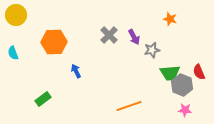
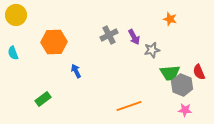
gray cross: rotated 18 degrees clockwise
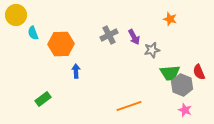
orange hexagon: moved 7 px right, 2 px down
cyan semicircle: moved 20 px right, 20 px up
blue arrow: rotated 24 degrees clockwise
pink star: rotated 16 degrees clockwise
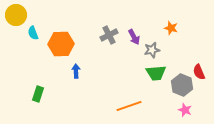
orange star: moved 1 px right, 9 px down
green trapezoid: moved 14 px left
green rectangle: moved 5 px left, 5 px up; rotated 35 degrees counterclockwise
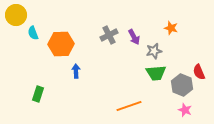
gray star: moved 2 px right, 1 px down
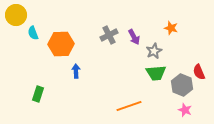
gray star: rotated 14 degrees counterclockwise
